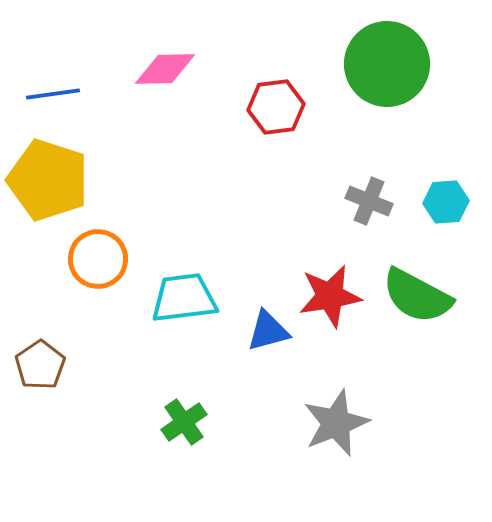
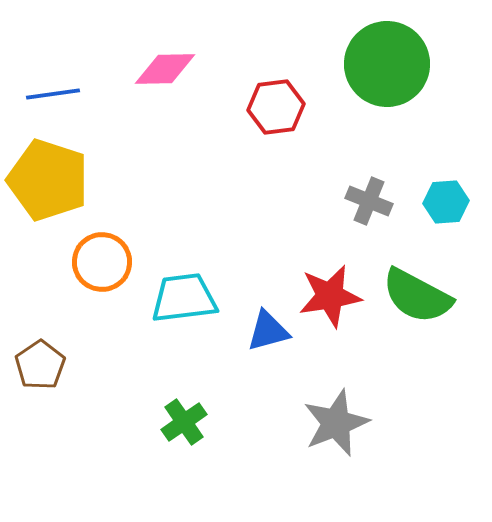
orange circle: moved 4 px right, 3 px down
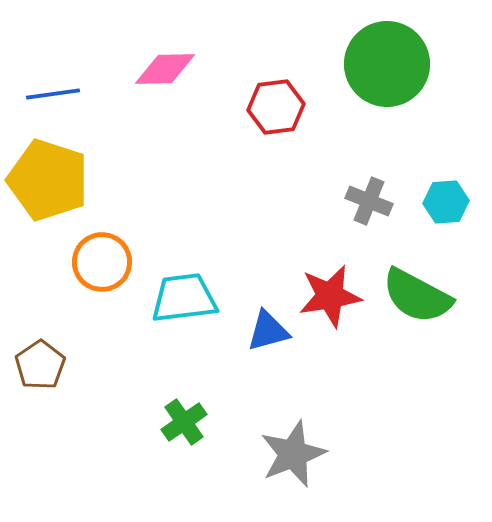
gray star: moved 43 px left, 31 px down
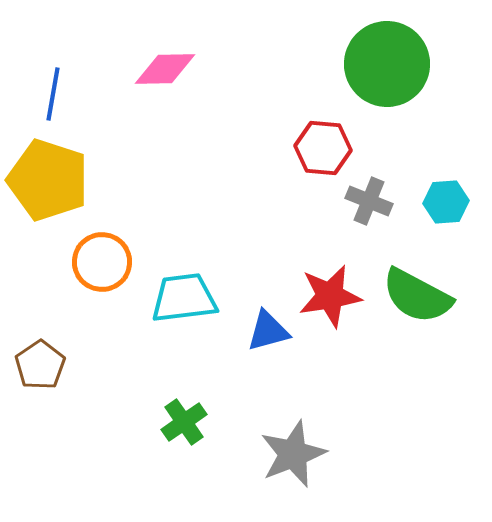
blue line: rotated 72 degrees counterclockwise
red hexagon: moved 47 px right, 41 px down; rotated 12 degrees clockwise
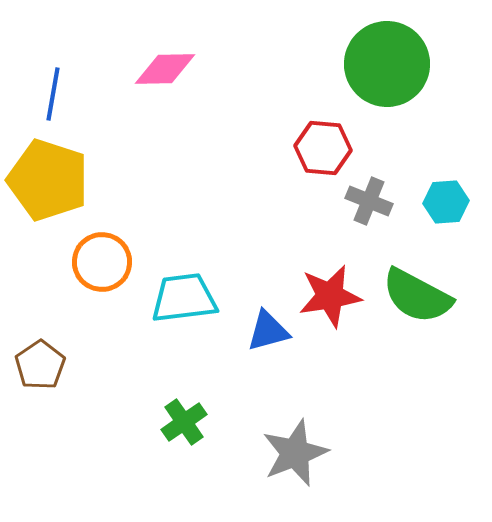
gray star: moved 2 px right, 1 px up
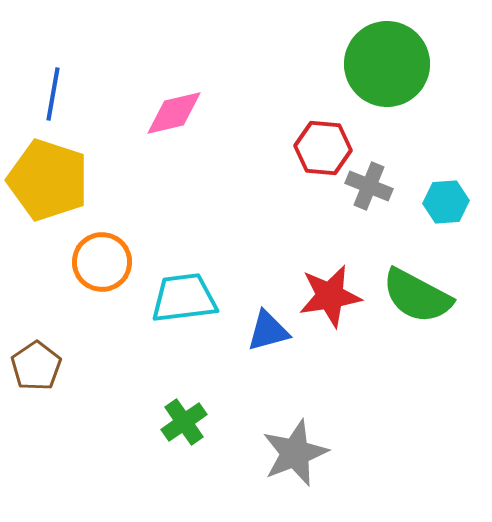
pink diamond: moved 9 px right, 44 px down; rotated 12 degrees counterclockwise
gray cross: moved 15 px up
brown pentagon: moved 4 px left, 1 px down
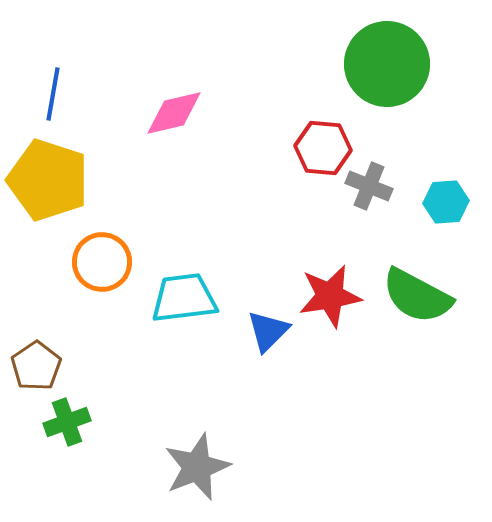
blue triangle: rotated 30 degrees counterclockwise
green cross: moved 117 px left; rotated 15 degrees clockwise
gray star: moved 98 px left, 14 px down
